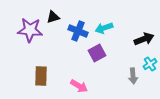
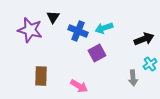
black triangle: rotated 40 degrees counterclockwise
purple star: rotated 10 degrees clockwise
gray arrow: moved 2 px down
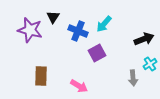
cyan arrow: moved 4 px up; rotated 30 degrees counterclockwise
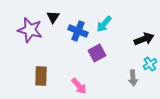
pink arrow: rotated 18 degrees clockwise
